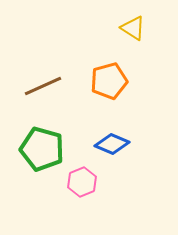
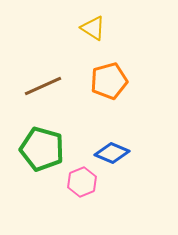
yellow triangle: moved 40 px left
blue diamond: moved 9 px down
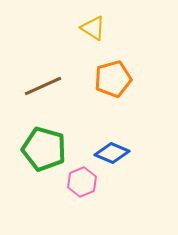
orange pentagon: moved 4 px right, 2 px up
green pentagon: moved 2 px right
